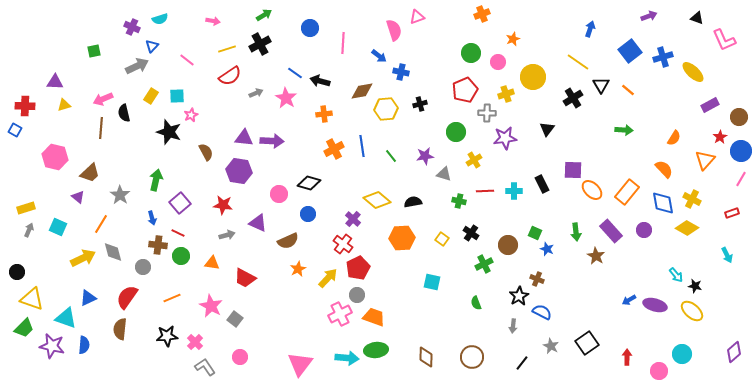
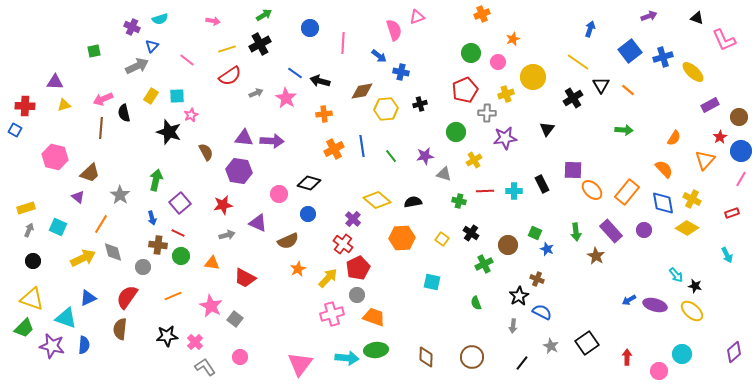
red star at (223, 205): rotated 18 degrees counterclockwise
black circle at (17, 272): moved 16 px right, 11 px up
orange line at (172, 298): moved 1 px right, 2 px up
pink cross at (340, 314): moved 8 px left; rotated 10 degrees clockwise
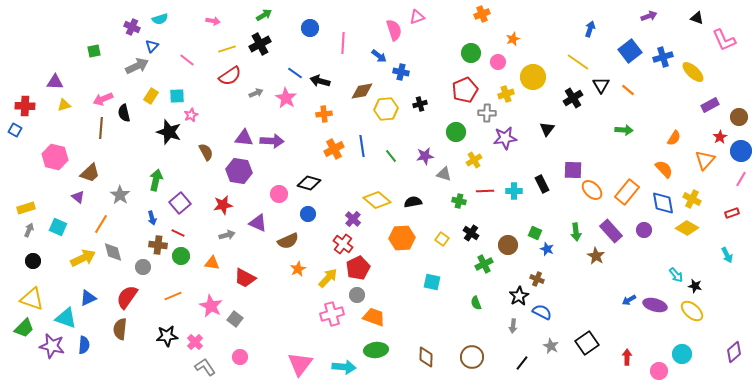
cyan arrow at (347, 358): moved 3 px left, 9 px down
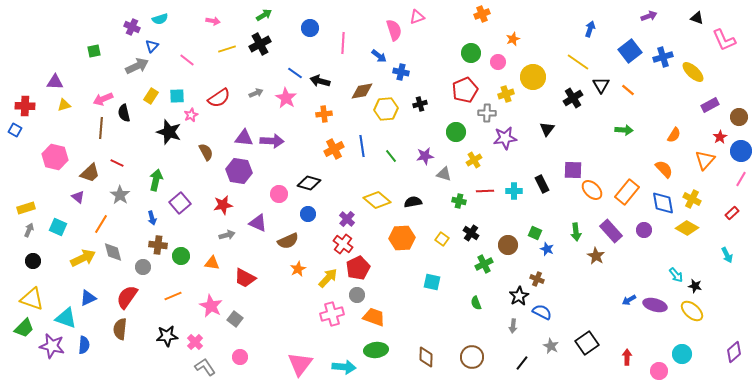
red semicircle at (230, 76): moved 11 px left, 22 px down
orange semicircle at (674, 138): moved 3 px up
red rectangle at (732, 213): rotated 24 degrees counterclockwise
purple cross at (353, 219): moved 6 px left
red line at (178, 233): moved 61 px left, 70 px up
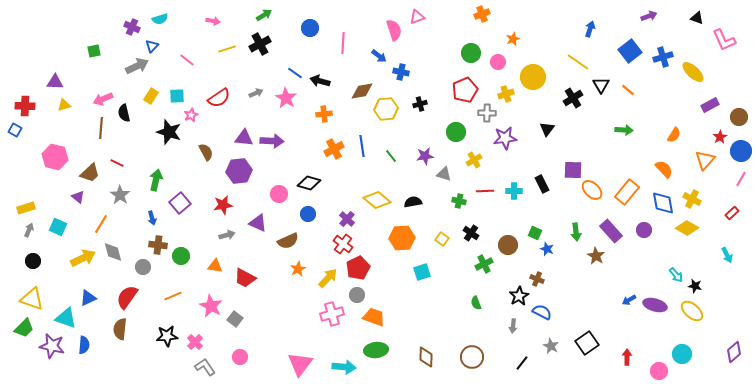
purple hexagon at (239, 171): rotated 15 degrees counterclockwise
orange triangle at (212, 263): moved 3 px right, 3 px down
cyan square at (432, 282): moved 10 px left, 10 px up; rotated 30 degrees counterclockwise
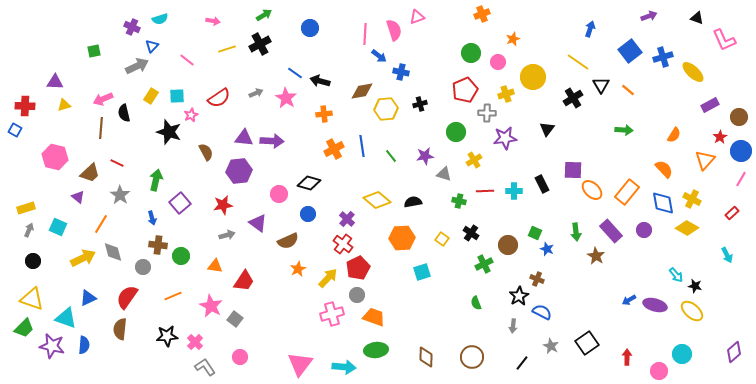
pink line at (343, 43): moved 22 px right, 9 px up
purple triangle at (258, 223): rotated 12 degrees clockwise
red trapezoid at (245, 278): moved 1 px left, 3 px down; rotated 85 degrees counterclockwise
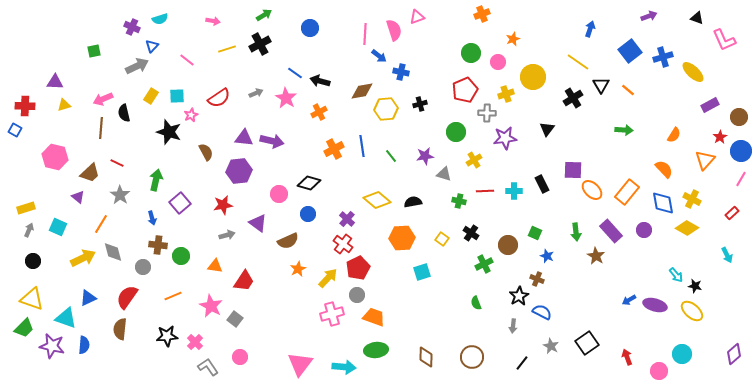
orange cross at (324, 114): moved 5 px left, 2 px up; rotated 21 degrees counterclockwise
purple arrow at (272, 141): rotated 10 degrees clockwise
blue star at (547, 249): moved 7 px down
purple diamond at (734, 352): moved 2 px down
red arrow at (627, 357): rotated 21 degrees counterclockwise
gray L-shape at (205, 367): moved 3 px right
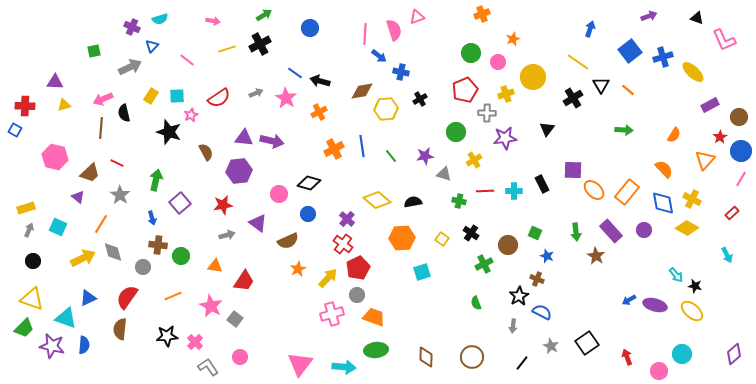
gray arrow at (137, 66): moved 7 px left, 1 px down
black cross at (420, 104): moved 5 px up; rotated 16 degrees counterclockwise
orange ellipse at (592, 190): moved 2 px right
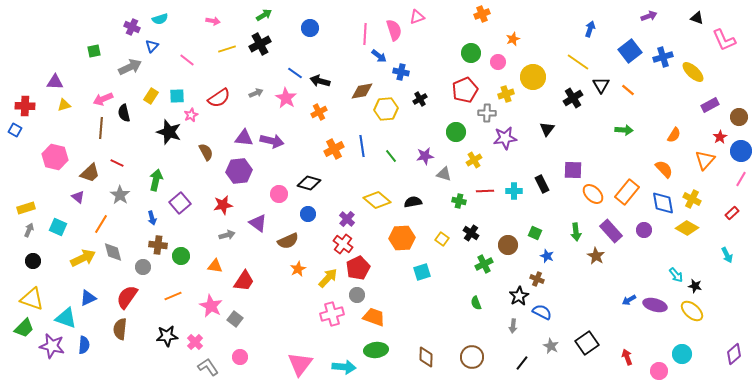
orange ellipse at (594, 190): moved 1 px left, 4 px down
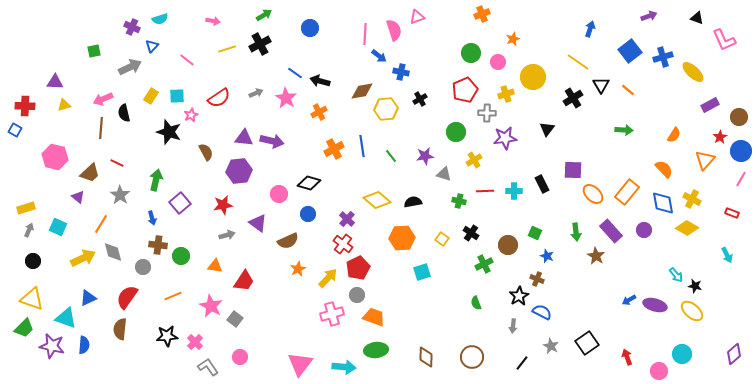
red rectangle at (732, 213): rotated 64 degrees clockwise
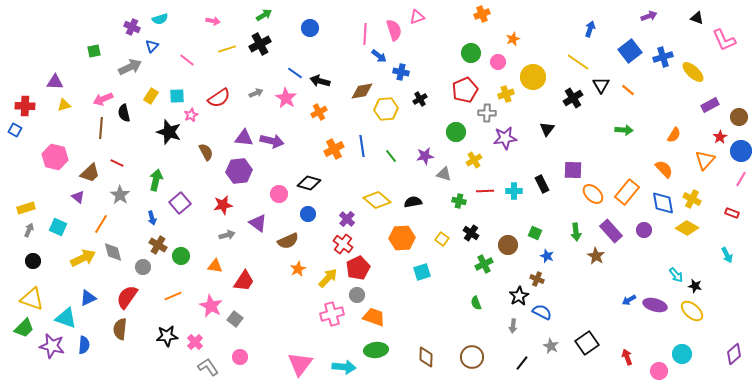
brown cross at (158, 245): rotated 24 degrees clockwise
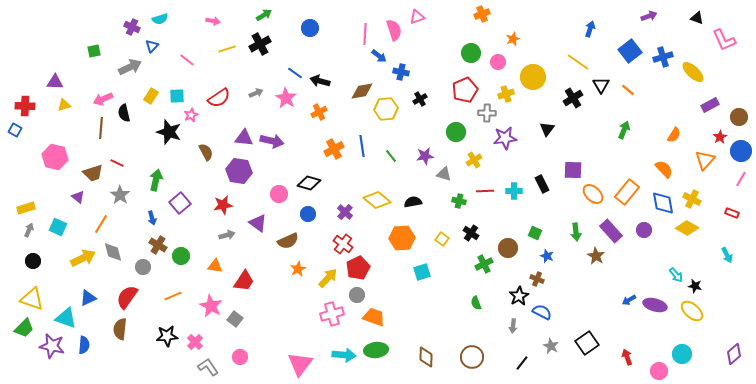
green arrow at (624, 130): rotated 72 degrees counterclockwise
purple hexagon at (239, 171): rotated 15 degrees clockwise
brown trapezoid at (90, 173): moved 3 px right; rotated 25 degrees clockwise
purple cross at (347, 219): moved 2 px left, 7 px up
brown circle at (508, 245): moved 3 px down
cyan arrow at (344, 367): moved 12 px up
